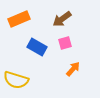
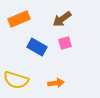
orange arrow: moved 17 px left, 14 px down; rotated 42 degrees clockwise
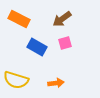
orange rectangle: rotated 50 degrees clockwise
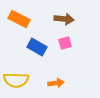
brown arrow: moved 2 px right; rotated 138 degrees counterclockwise
yellow semicircle: rotated 15 degrees counterclockwise
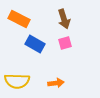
brown arrow: rotated 66 degrees clockwise
blue rectangle: moved 2 px left, 3 px up
yellow semicircle: moved 1 px right, 1 px down
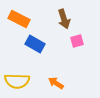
pink square: moved 12 px right, 2 px up
orange arrow: rotated 140 degrees counterclockwise
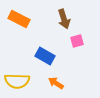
blue rectangle: moved 10 px right, 12 px down
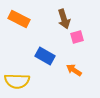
pink square: moved 4 px up
orange arrow: moved 18 px right, 13 px up
